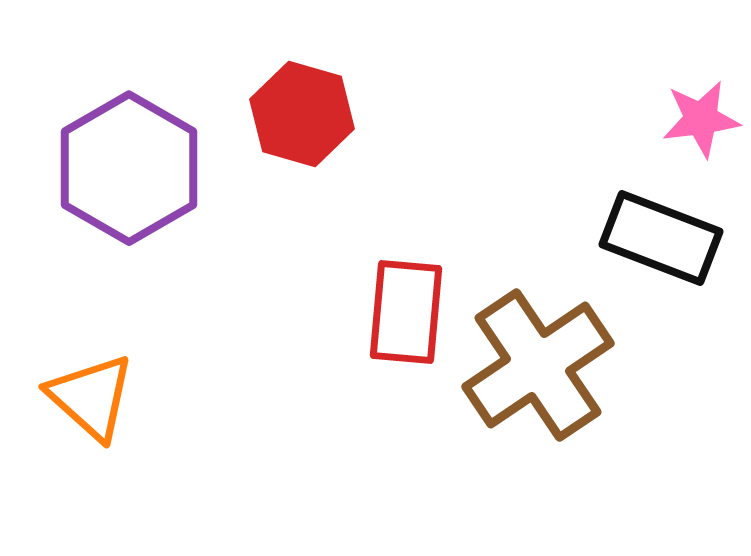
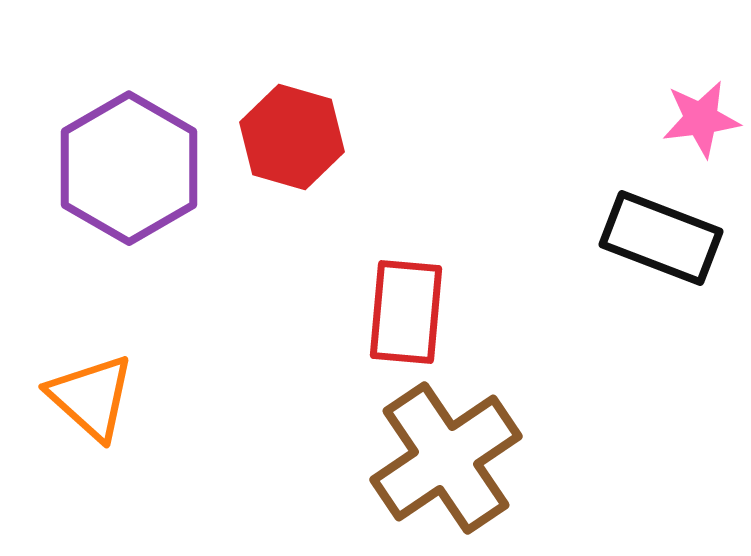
red hexagon: moved 10 px left, 23 px down
brown cross: moved 92 px left, 93 px down
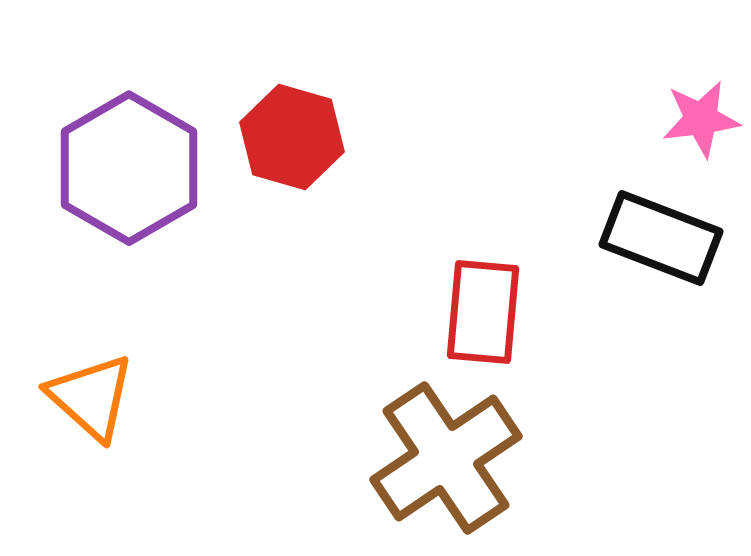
red rectangle: moved 77 px right
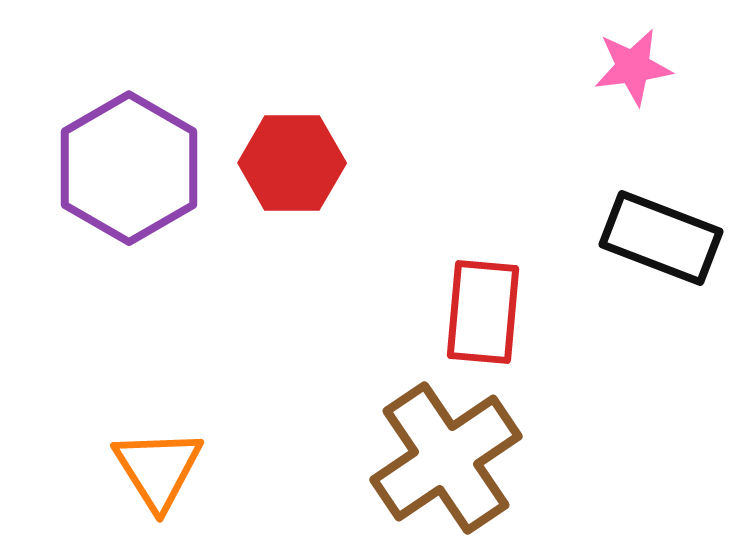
pink star: moved 68 px left, 52 px up
red hexagon: moved 26 px down; rotated 16 degrees counterclockwise
orange triangle: moved 67 px right, 72 px down; rotated 16 degrees clockwise
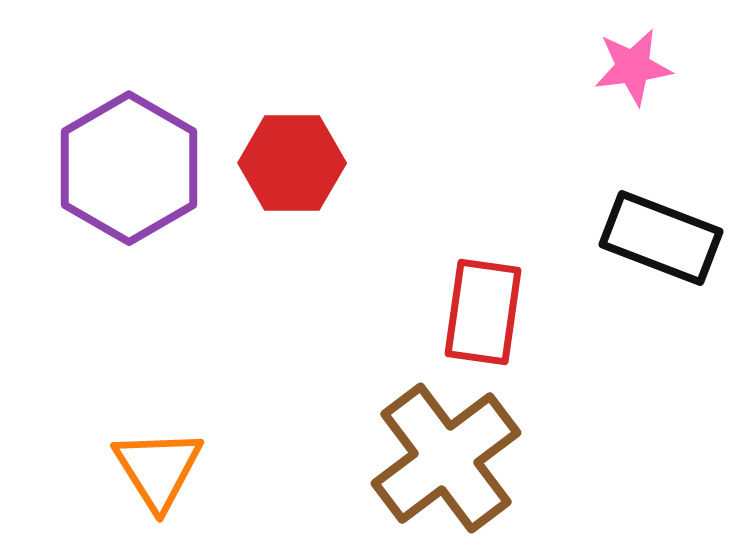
red rectangle: rotated 3 degrees clockwise
brown cross: rotated 3 degrees counterclockwise
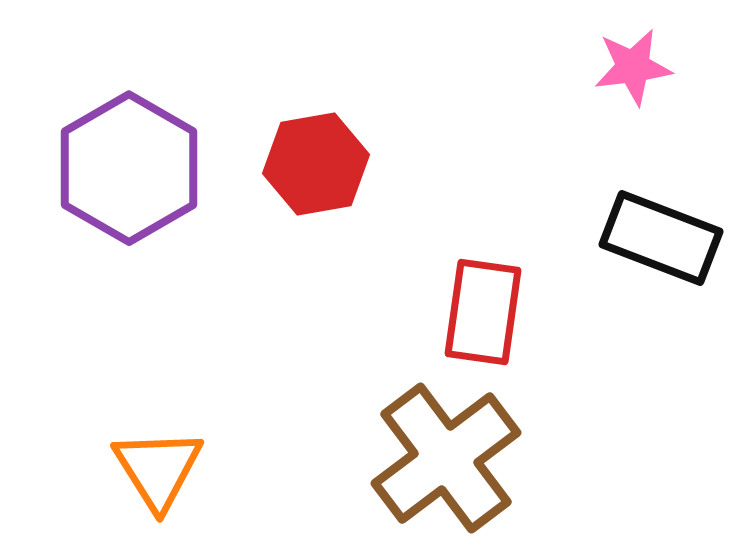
red hexagon: moved 24 px right, 1 px down; rotated 10 degrees counterclockwise
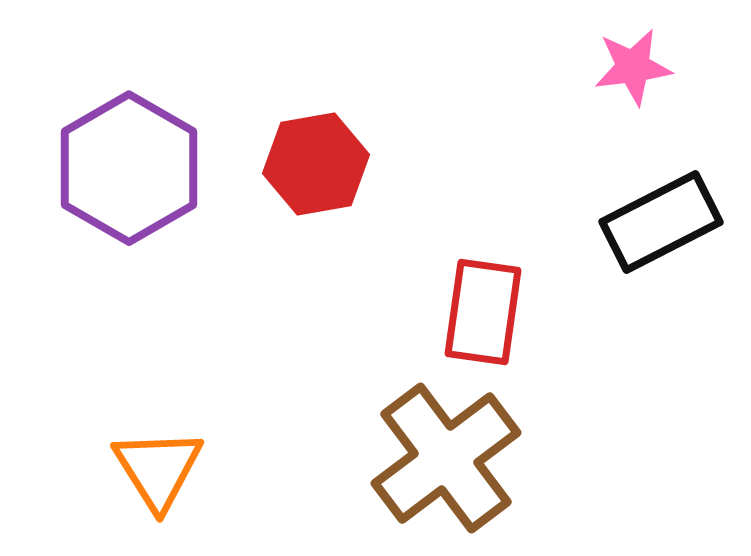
black rectangle: moved 16 px up; rotated 48 degrees counterclockwise
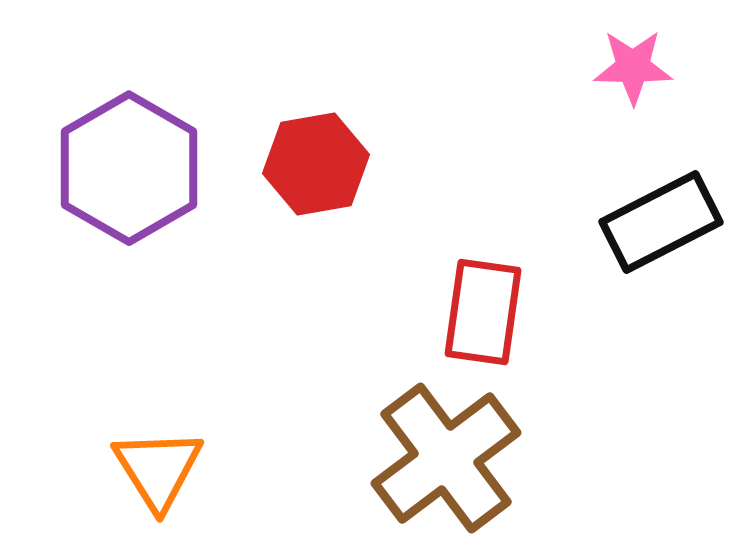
pink star: rotated 8 degrees clockwise
